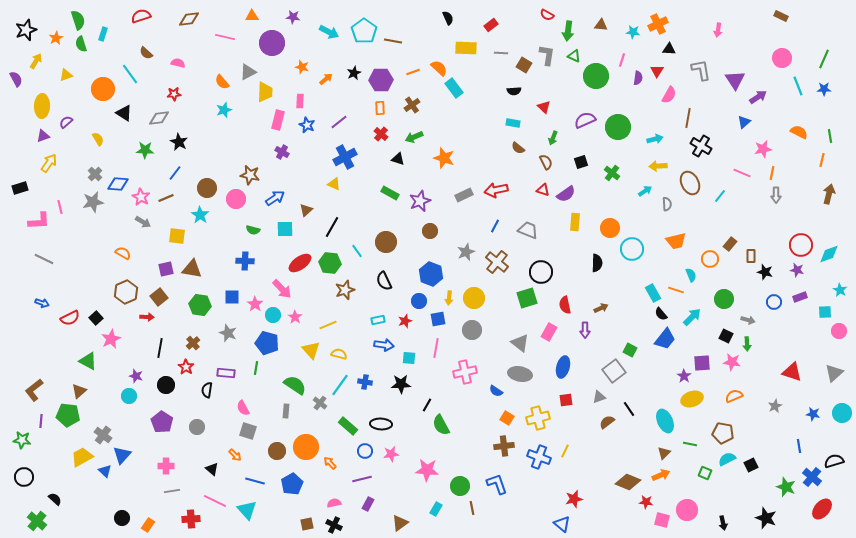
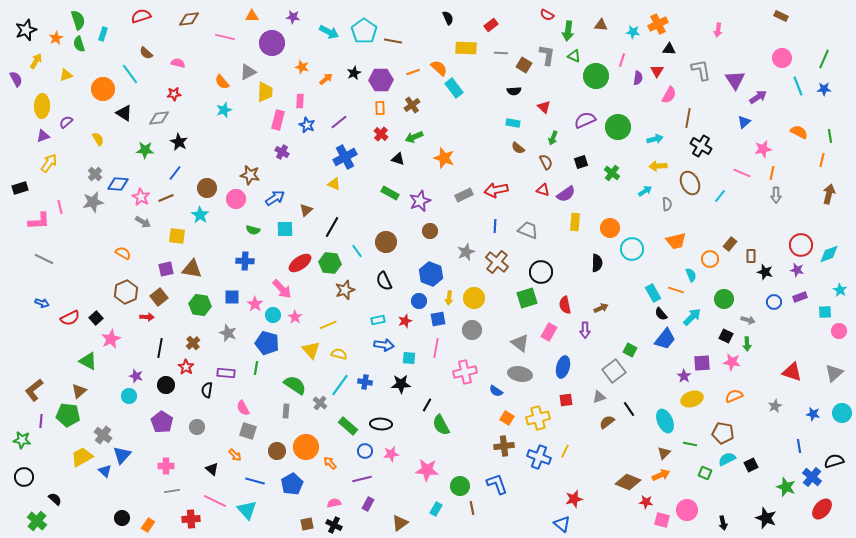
green semicircle at (81, 44): moved 2 px left
blue line at (495, 226): rotated 24 degrees counterclockwise
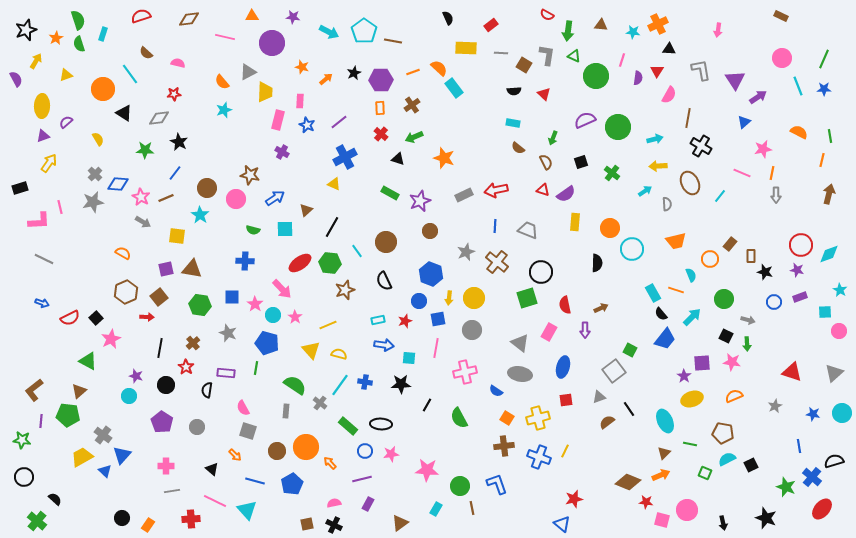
red triangle at (544, 107): moved 13 px up
green semicircle at (441, 425): moved 18 px right, 7 px up
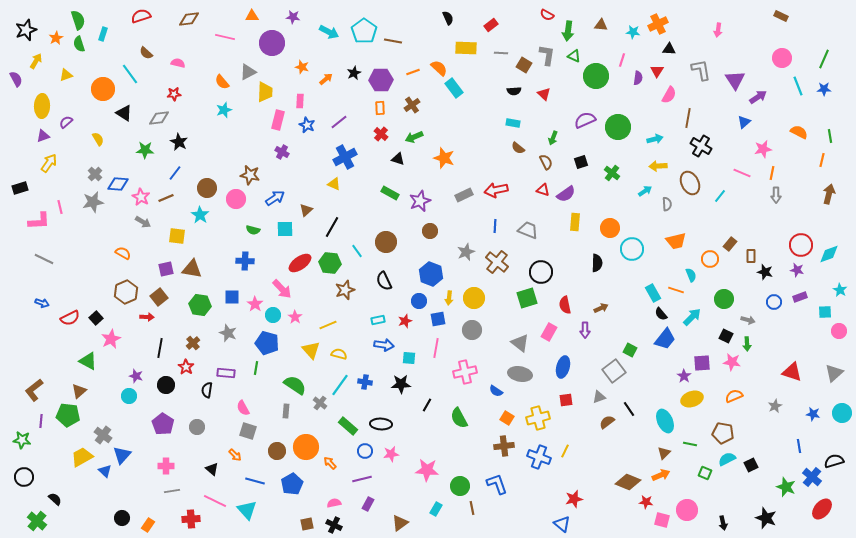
purple pentagon at (162, 422): moved 1 px right, 2 px down
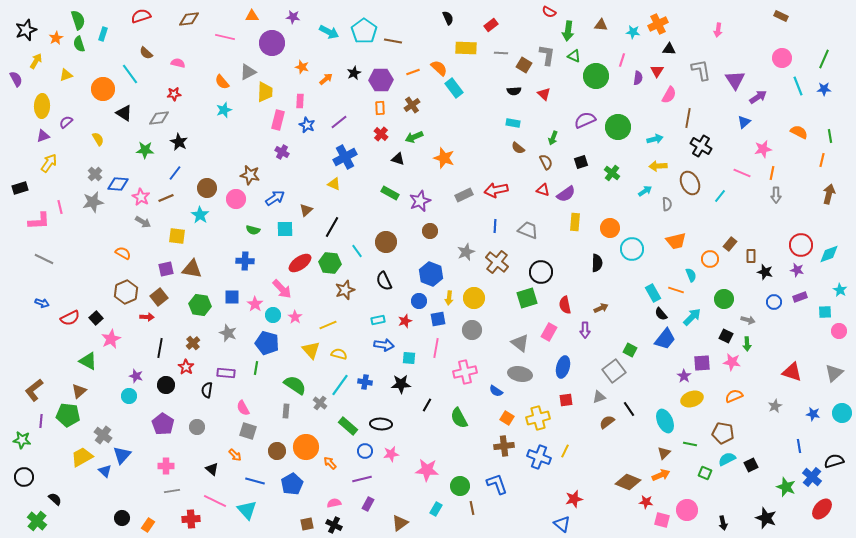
red semicircle at (547, 15): moved 2 px right, 3 px up
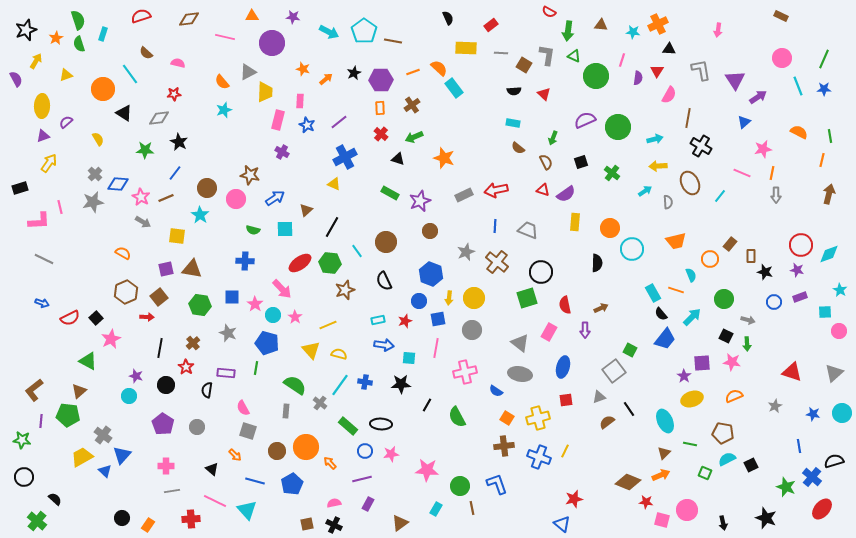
orange star at (302, 67): moved 1 px right, 2 px down
gray semicircle at (667, 204): moved 1 px right, 2 px up
green semicircle at (459, 418): moved 2 px left, 1 px up
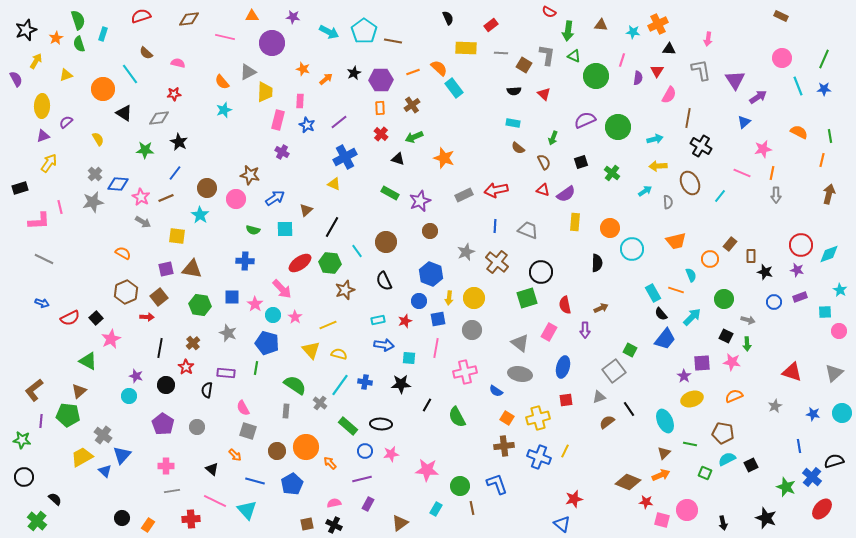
pink arrow at (718, 30): moved 10 px left, 9 px down
brown semicircle at (546, 162): moved 2 px left
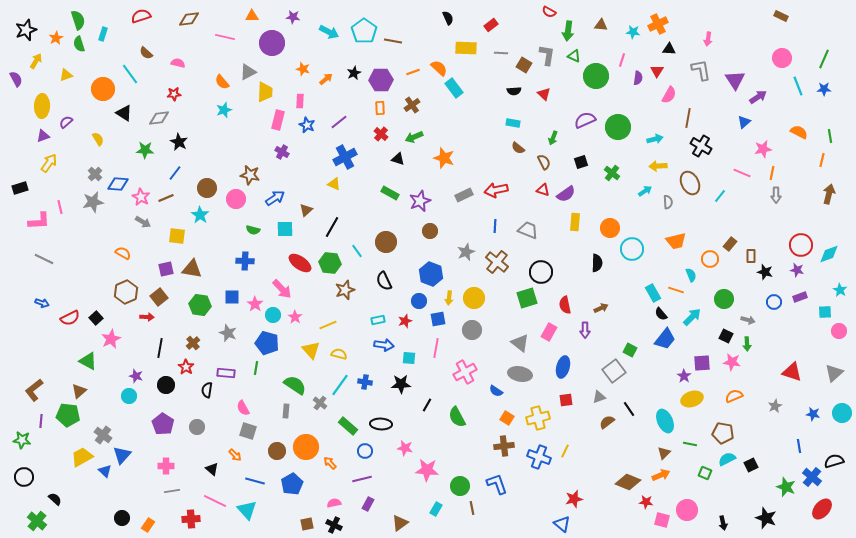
red ellipse at (300, 263): rotated 70 degrees clockwise
pink cross at (465, 372): rotated 15 degrees counterclockwise
pink star at (391, 454): moved 14 px right, 6 px up; rotated 21 degrees clockwise
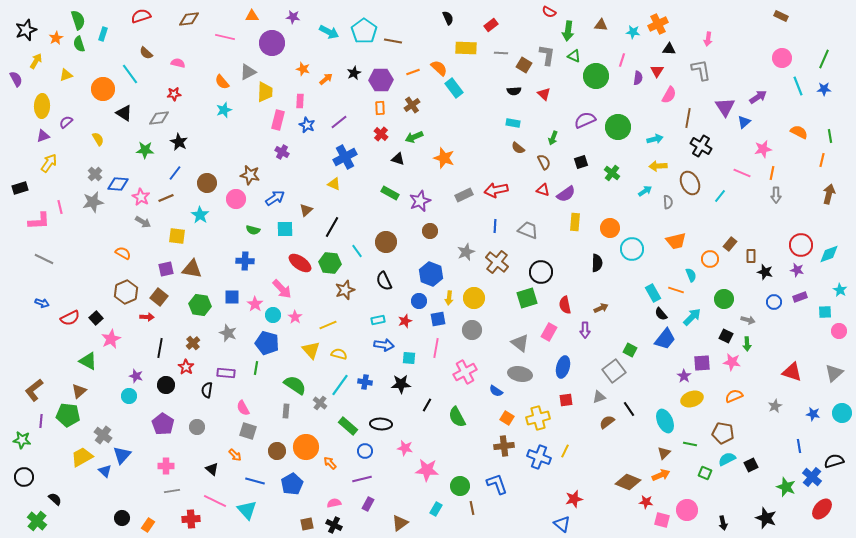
purple triangle at (735, 80): moved 10 px left, 27 px down
brown circle at (207, 188): moved 5 px up
brown square at (159, 297): rotated 12 degrees counterclockwise
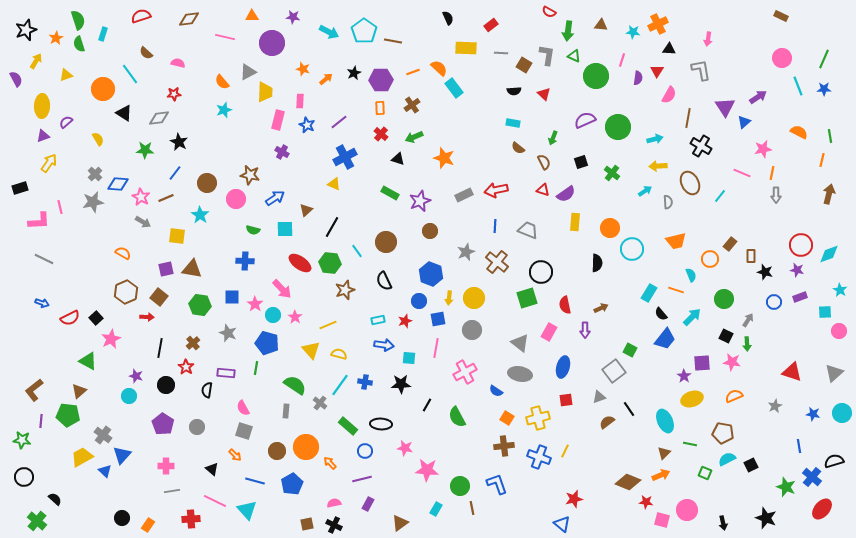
cyan rectangle at (653, 293): moved 4 px left; rotated 60 degrees clockwise
gray arrow at (748, 320): rotated 72 degrees counterclockwise
gray square at (248, 431): moved 4 px left
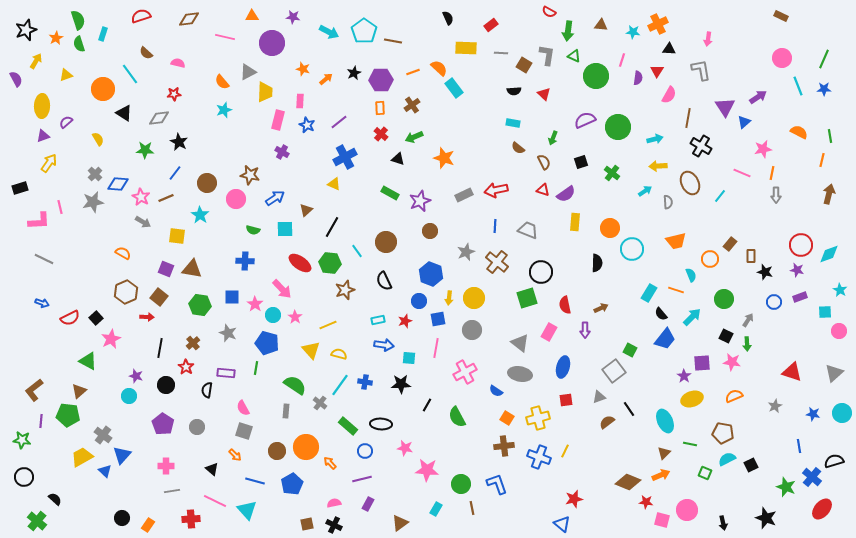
purple square at (166, 269): rotated 35 degrees clockwise
green circle at (460, 486): moved 1 px right, 2 px up
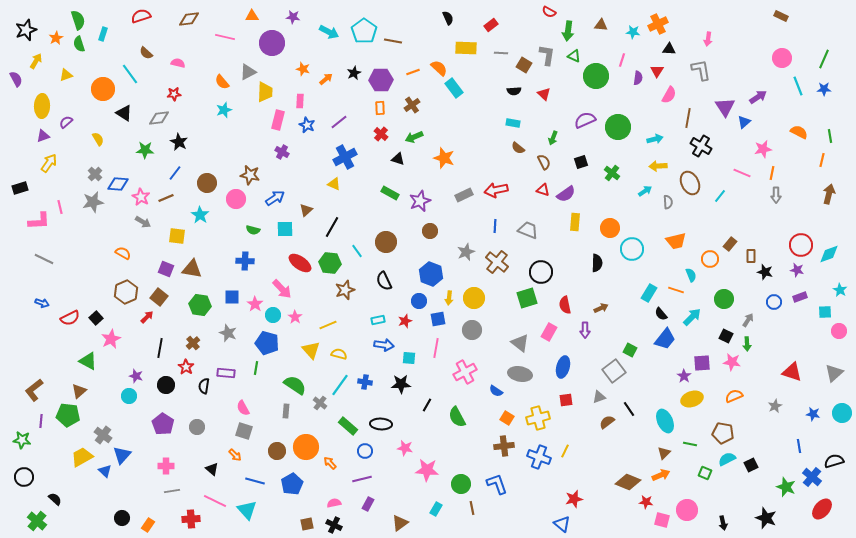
red arrow at (147, 317): rotated 48 degrees counterclockwise
black semicircle at (207, 390): moved 3 px left, 4 px up
